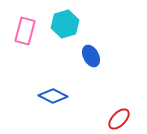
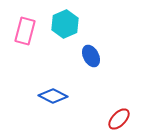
cyan hexagon: rotated 8 degrees counterclockwise
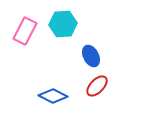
cyan hexagon: moved 2 px left; rotated 20 degrees clockwise
pink rectangle: rotated 12 degrees clockwise
red ellipse: moved 22 px left, 33 px up
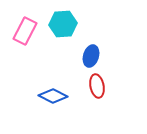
blue ellipse: rotated 45 degrees clockwise
red ellipse: rotated 55 degrees counterclockwise
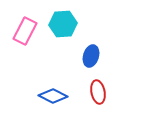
red ellipse: moved 1 px right, 6 px down
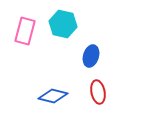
cyan hexagon: rotated 16 degrees clockwise
pink rectangle: rotated 12 degrees counterclockwise
blue diamond: rotated 12 degrees counterclockwise
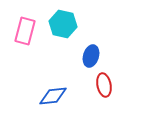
red ellipse: moved 6 px right, 7 px up
blue diamond: rotated 20 degrees counterclockwise
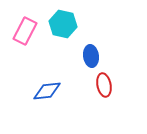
pink rectangle: rotated 12 degrees clockwise
blue ellipse: rotated 25 degrees counterclockwise
blue diamond: moved 6 px left, 5 px up
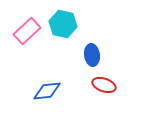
pink rectangle: moved 2 px right; rotated 20 degrees clockwise
blue ellipse: moved 1 px right, 1 px up
red ellipse: rotated 60 degrees counterclockwise
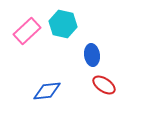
red ellipse: rotated 15 degrees clockwise
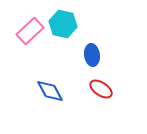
pink rectangle: moved 3 px right
red ellipse: moved 3 px left, 4 px down
blue diamond: moved 3 px right; rotated 68 degrees clockwise
